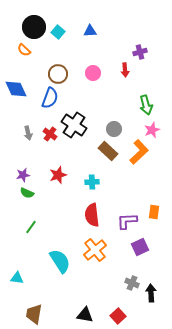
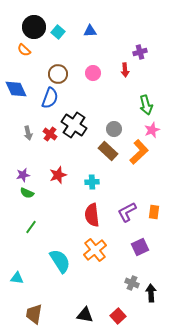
purple L-shape: moved 9 px up; rotated 25 degrees counterclockwise
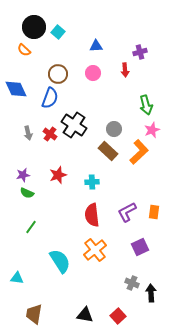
blue triangle: moved 6 px right, 15 px down
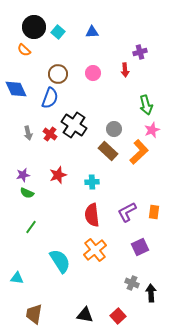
blue triangle: moved 4 px left, 14 px up
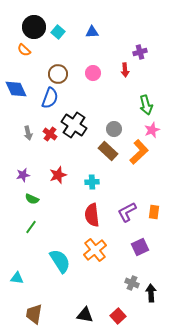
green semicircle: moved 5 px right, 6 px down
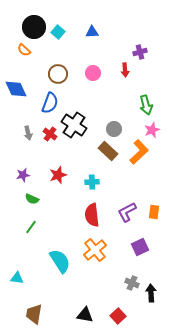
blue semicircle: moved 5 px down
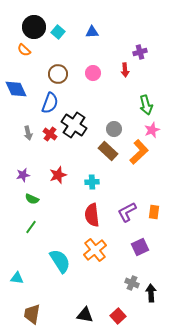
brown trapezoid: moved 2 px left
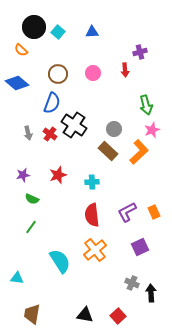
orange semicircle: moved 3 px left
blue diamond: moved 1 px right, 6 px up; rotated 25 degrees counterclockwise
blue semicircle: moved 2 px right
orange rectangle: rotated 32 degrees counterclockwise
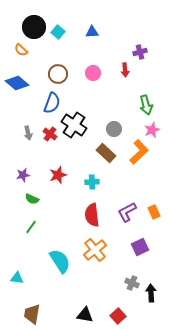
brown rectangle: moved 2 px left, 2 px down
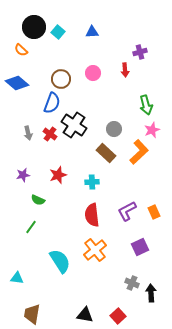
brown circle: moved 3 px right, 5 px down
green semicircle: moved 6 px right, 1 px down
purple L-shape: moved 1 px up
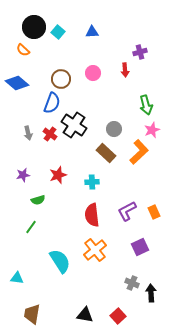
orange semicircle: moved 2 px right
green semicircle: rotated 40 degrees counterclockwise
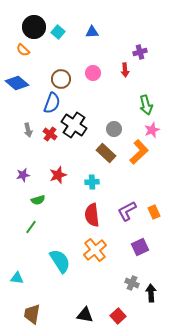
gray arrow: moved 3 px up
